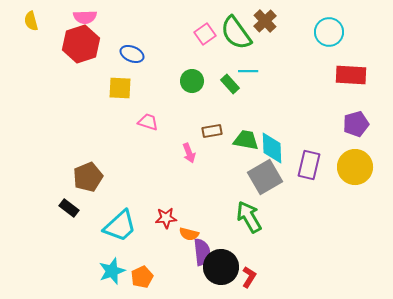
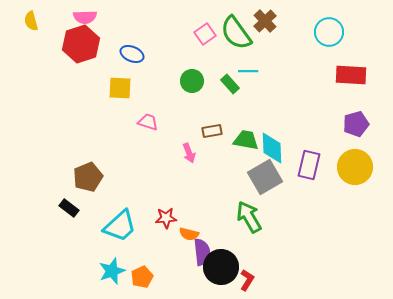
red L-shape: moved 2 px left, 3 px down
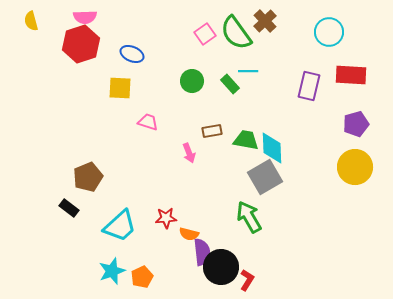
purple rectangle: moved 79 px up
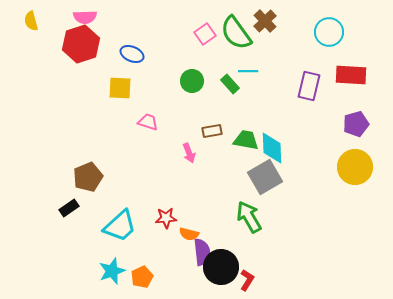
black rectangle: rotated 72 degrees counterclockwise
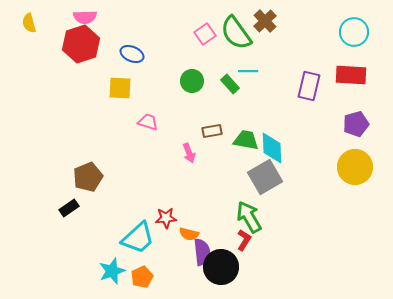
yellow semicircle: moved 2 px left, 2 px down
cyan circle: moved 25 px right
cyan trapezoid: moved 18 px right, 12 px down
red L-shape: moved 3 px left, 40 px up
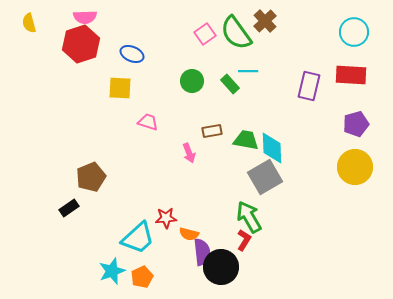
brown pentagon: moved 3 px right
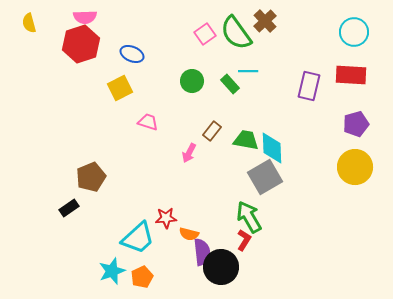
yellow square: rotated 30 degrees counterclockwise
brown rectangle: rotated 42 degrees counterclockwise
pink arrow: rotated 48 degrees clockwise
